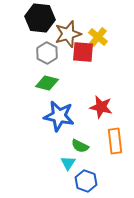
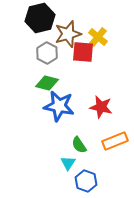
black hexagon: rotated 20 degrees counterclockwise
blue star: moved 10 px up
orange rectangle: rotated 75 degrees clockwise
green semicircle: moved 1 px left, 1 px up; rotated 30 degrees clockwise
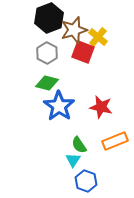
black hexagon: moved 9 px right; rotated 8 degrees counterclockwise
brown star: moved 6 px right, 4 px up
red square: rotated 15 degrees clockwise
blue star: rotated 24 degrees clockwise
cyan triangle: moved 5 px right, 3 px up
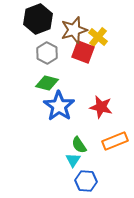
black hexagon: moved 11 px left, 1 px down
blue hexagon: rotated 15 degrees counterclockwise
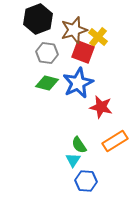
gray hexagon: rotated 20 degrees counterclockwise
blue star: moved 19 px right, 23 px up; rotated 12 degrees clockwise
orange rectangle: rotated 10 degrees counterclockwise
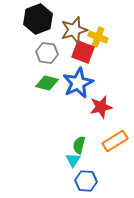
yellow cross: rotated 18 degrees counterclockwise
red star: rotated 25 degrees counterclockwise
green semicircle: rotated 48 degrees clockwise
